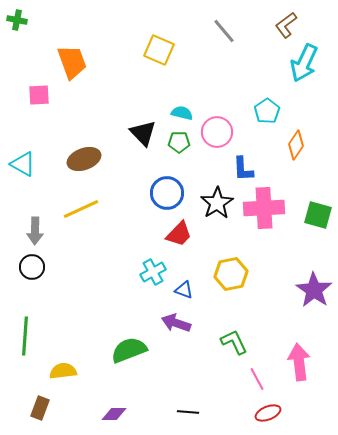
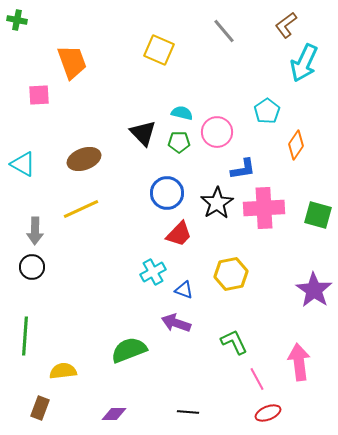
blue L-shape: rotated 96 degrees counterclockwise
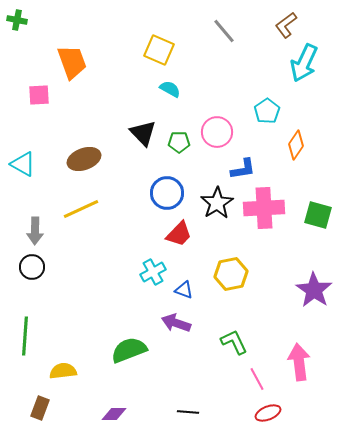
cyan semicircle: moved 12 px left, 24 px up; rotated 15 degrees clockwise
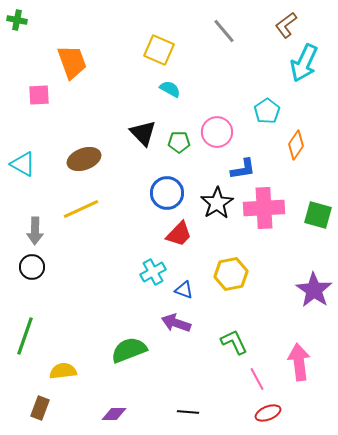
green line: rotated 15 degrees clockwise
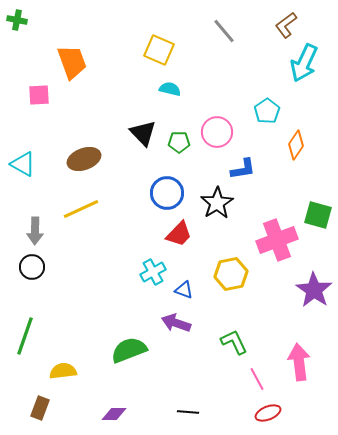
cyan semicircle: rotated 15 degrees counterclockwise
pink cross: moved 13 px right, 32 px down; rotated 18 degrees counterclockwise
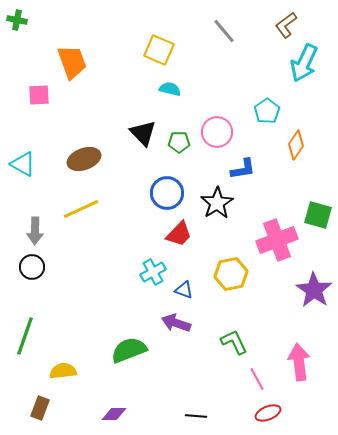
black line: moved 8 px right, 4 px down
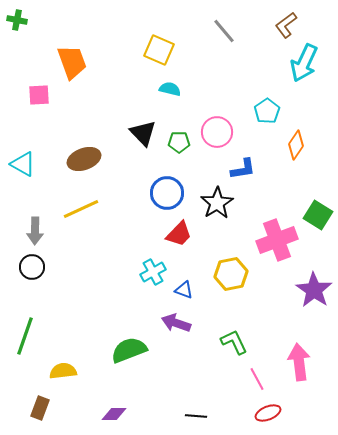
green square: rotated 16 degrees clockwise
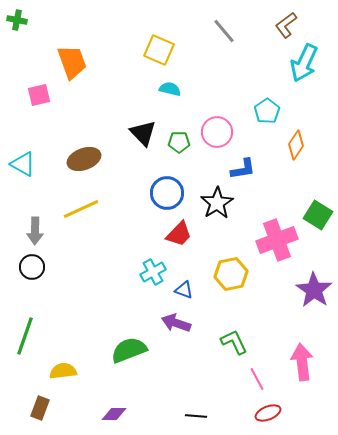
pink square: rotated 10 degrees counterclockwise
pink arrow: moved 3 px right
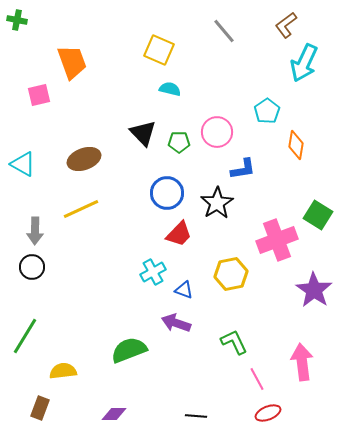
orange diamond: rotated 24 degrees counterclockwise
green line: rotated 12 degrees clockwise
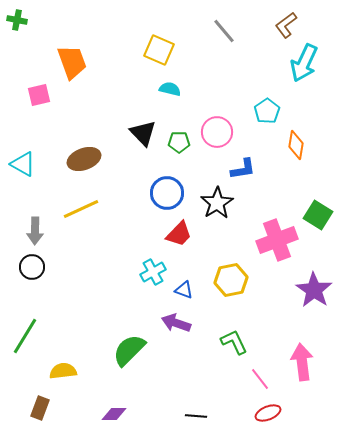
yellow hexagon: moved 6 px down
green semicircle: rotated 24 degrees counterclockwise
pink line: moved 3 px right; rotated 10 degrees counterclockwise
